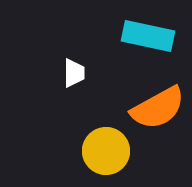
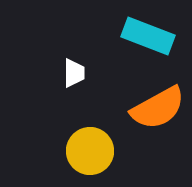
cyan rectangle: rotated 9 degrees clockwise
yellow circle: moved 16 px left
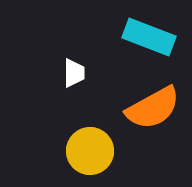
cyan rectangle: moved 1 px right, 1 px down
orange semicircle: moved 5 px left
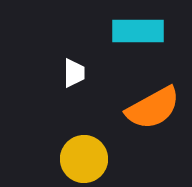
cyan rectangle: moved 11 px left, 6 px up; rotated 21 degrees counterclockwise
yellow circle: moved 6 px left, 8 px down
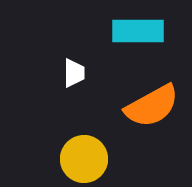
orange semicircle: moved 1 px left, 2 px up
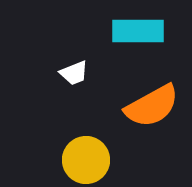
white trapezoid: rotated 68 degrees clockwise
yellow circle: moved 2 px right, 1 px down
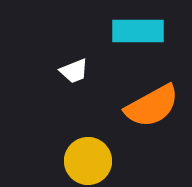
white trapezoid: moved 2 px up
yellow circle: moved 2 px right, 1 px down
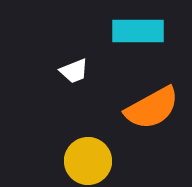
orange semicircle: moved 2 px down
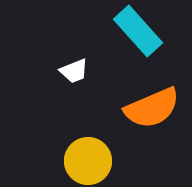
cyan rectangle: rotated 48 degrees clockwise
orange semicircle: rotated 6 degrees clockwise
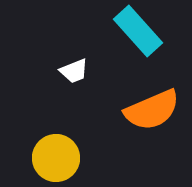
orange semicircle: moved 2 px down
yellow circle: moved 32 px left, 3 px up
